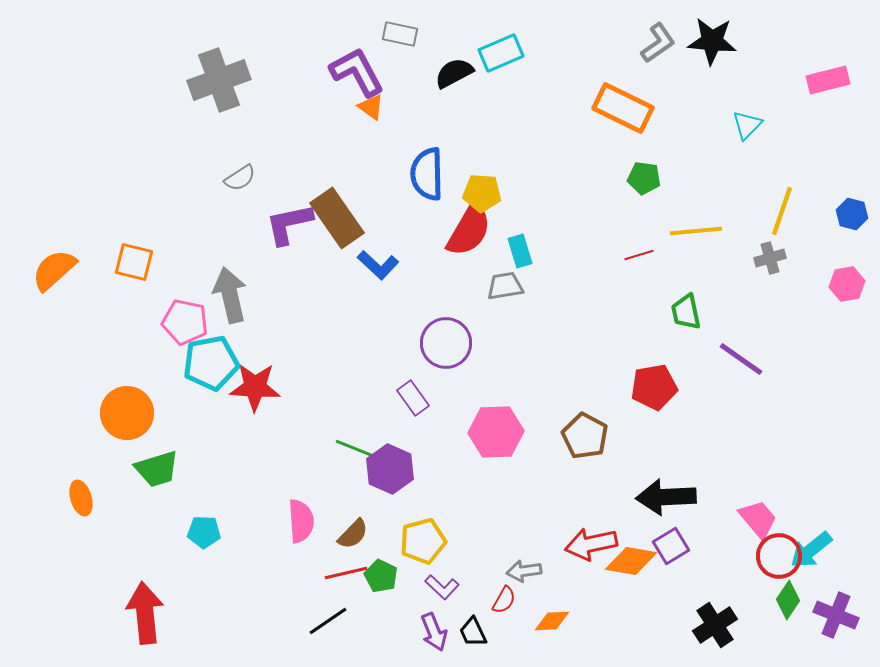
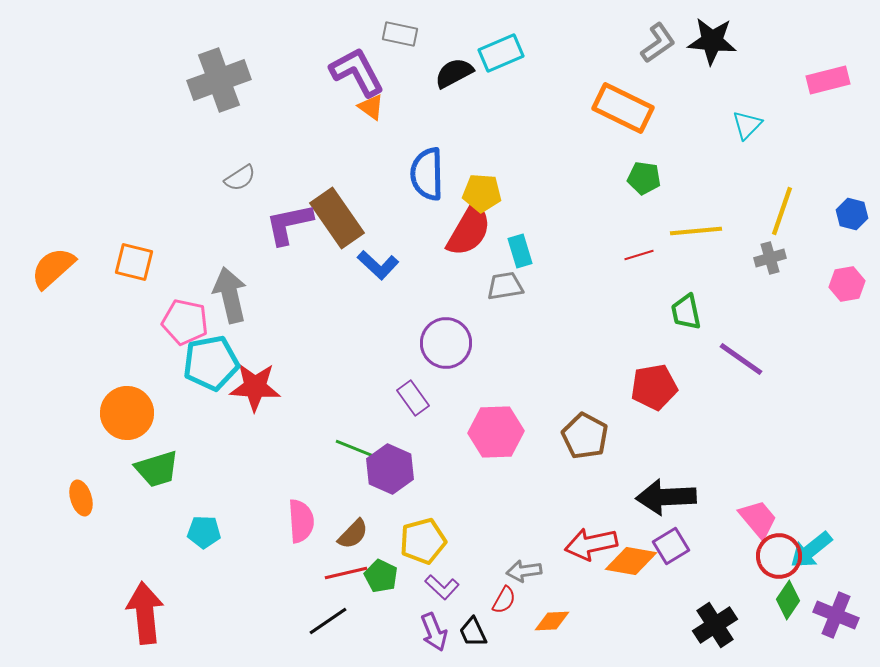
orange semicircle at (54, 270): moved 1 px left, 2 px up
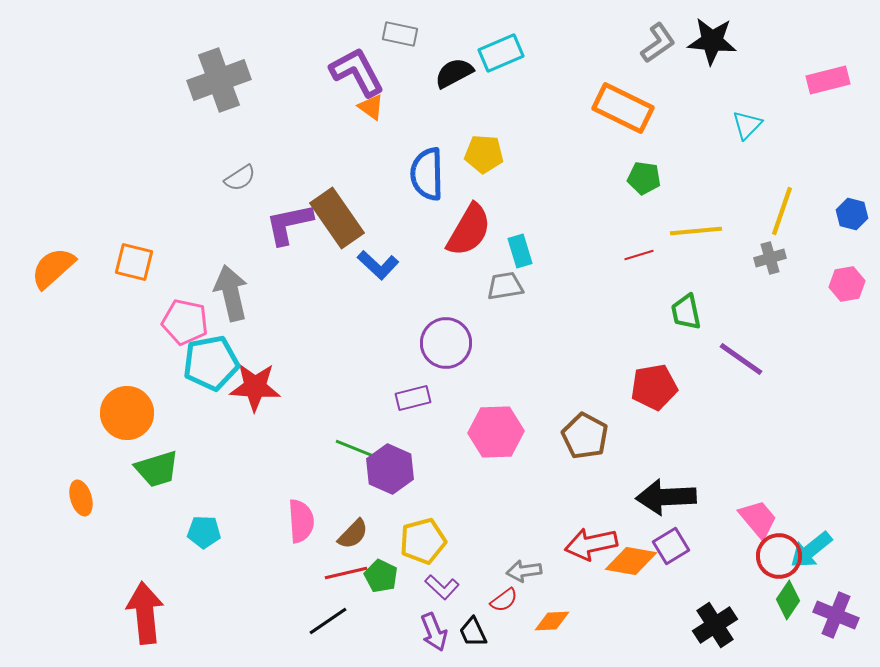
yellow pentagon at (482, 193): moved 2 px right, 39 px up
gray arrow at (230, 295): moved 1 px right, 2 px up
purple rectangle at (413, 398): rotated 68 degrees counterclockwise
red semicircle at (504, 600): rotated 24 degrees clockwise
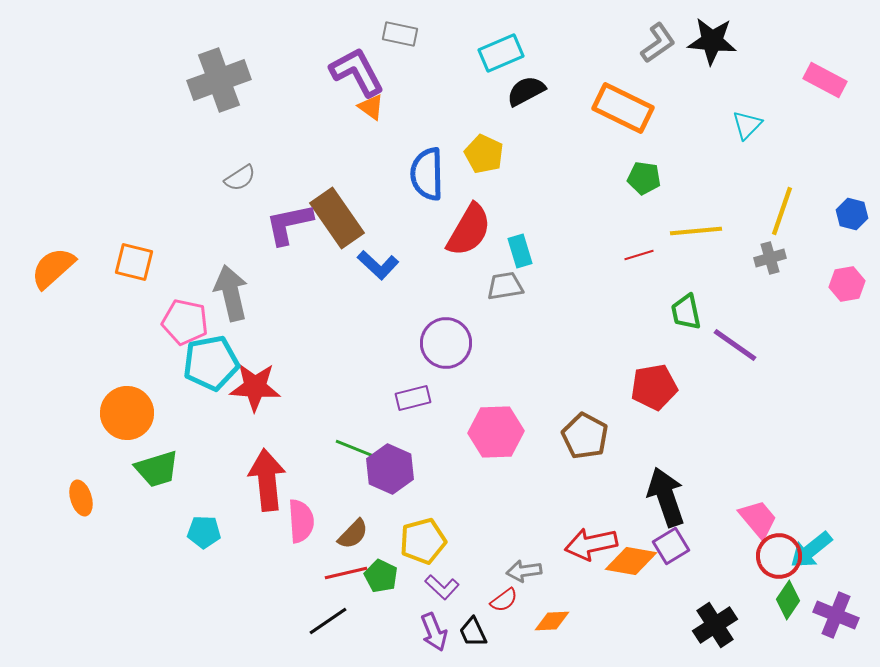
black semicircle at (454, 73): moved 72 px right, 18 px down
pink rectangle at (828, 80): moved 3 px left; rotated 42 degrees clockwise
yellow pentagon at (484, 154): rotated 21 degrees clockwise
purple line at (741, 359): moved 6 px left, 14 px up
black arrow at (666, 497): rotated 74 degrees clockwise
red arrow at (145, 613): moved 122 px right, 133 px up
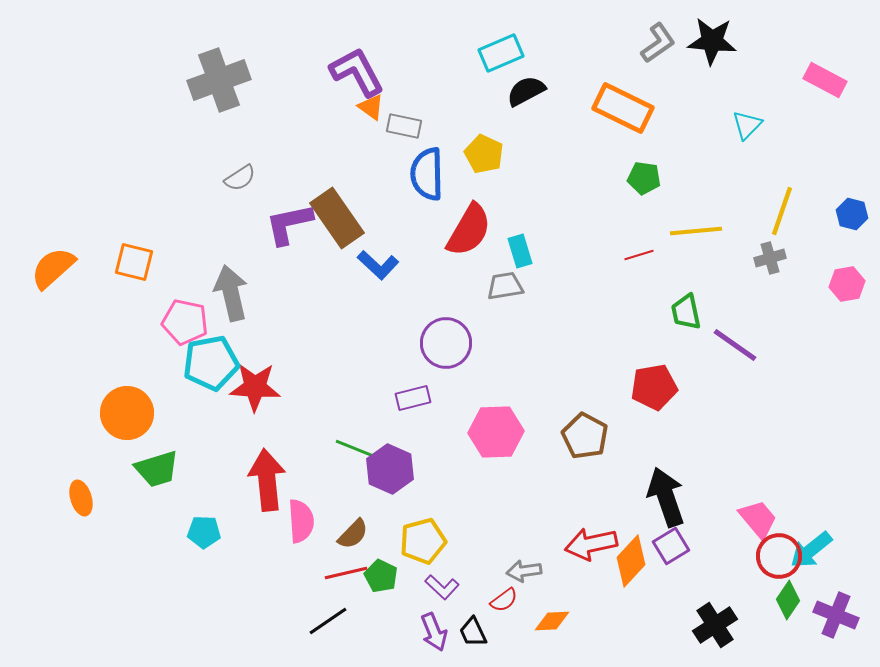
gray rectangle at (400, 34): moved 4 px right, 92 px down
orange diamond at (631, 561): rotated 57 degrees counterclockwise
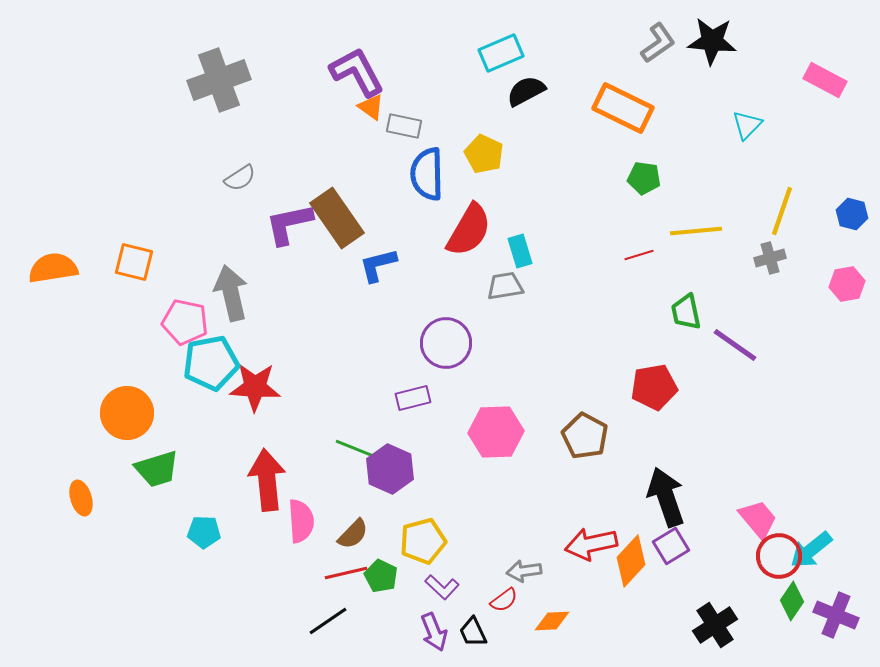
blue L-shape at (378, 265): rotated 123 degrees clockwise
orange semicircle at (53, 268): rotated 33 degrees clockwise
green diamond at (788, 600): moved 4 px right, 1 px down
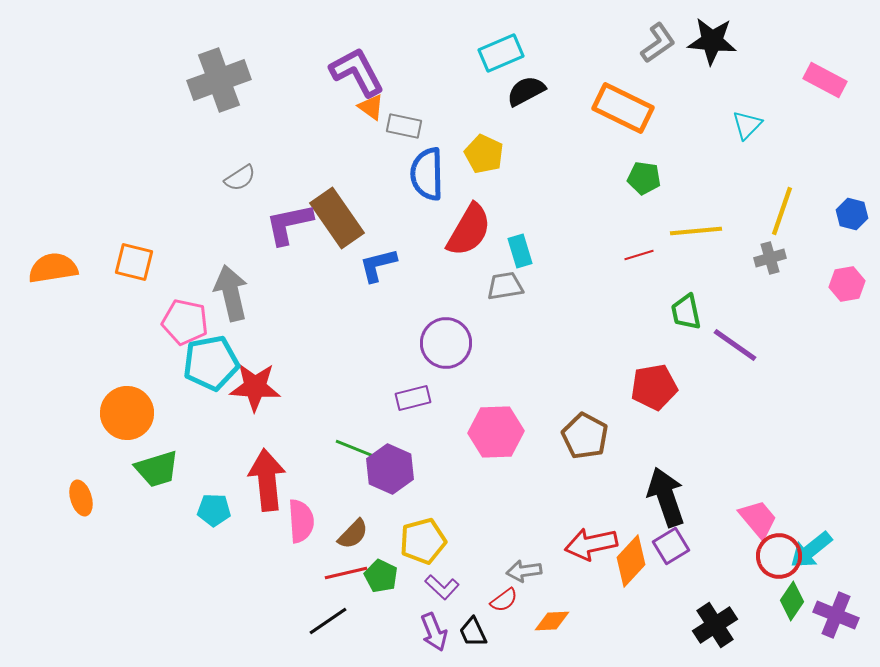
cyan pentagon at (204, 532): moved 10 px right, 22 px up
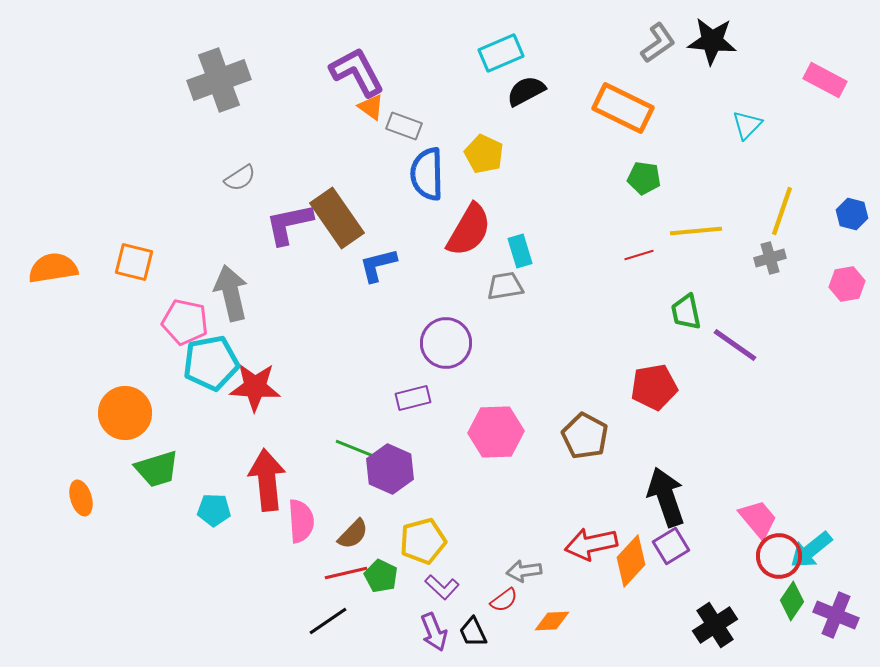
gray rectangle at (404, 126): rotated 8 degrees clockwise
orange circle at (127, 413): moved 2 px left
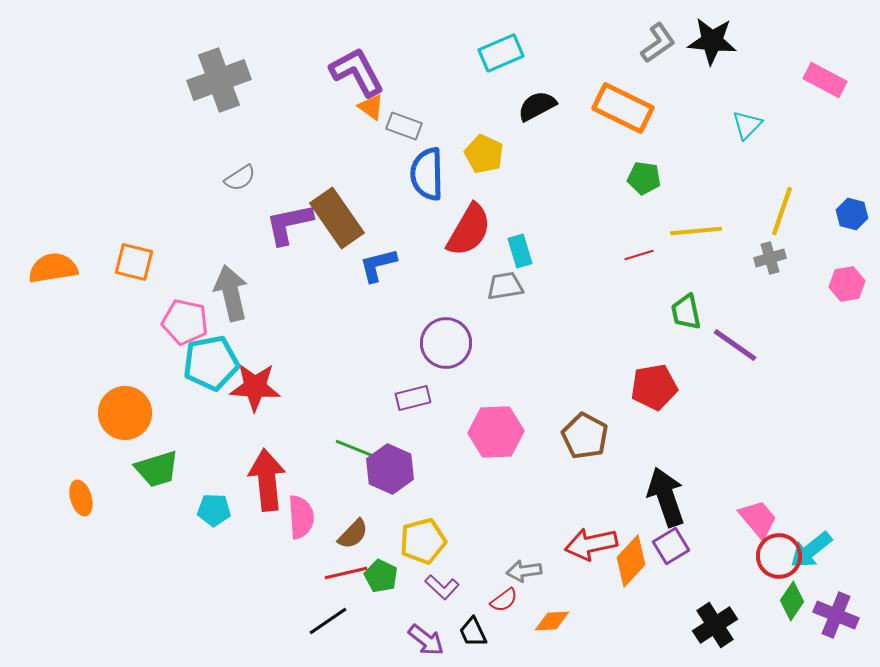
black semicircle at (526, 91): moved 11 px right, 15 px down
pink semicircle at (301, 521): moved 4 px up
purple arrow at (434, 632): moved 8 px left, 8 px down; rotated 30 degrees counterclockwise
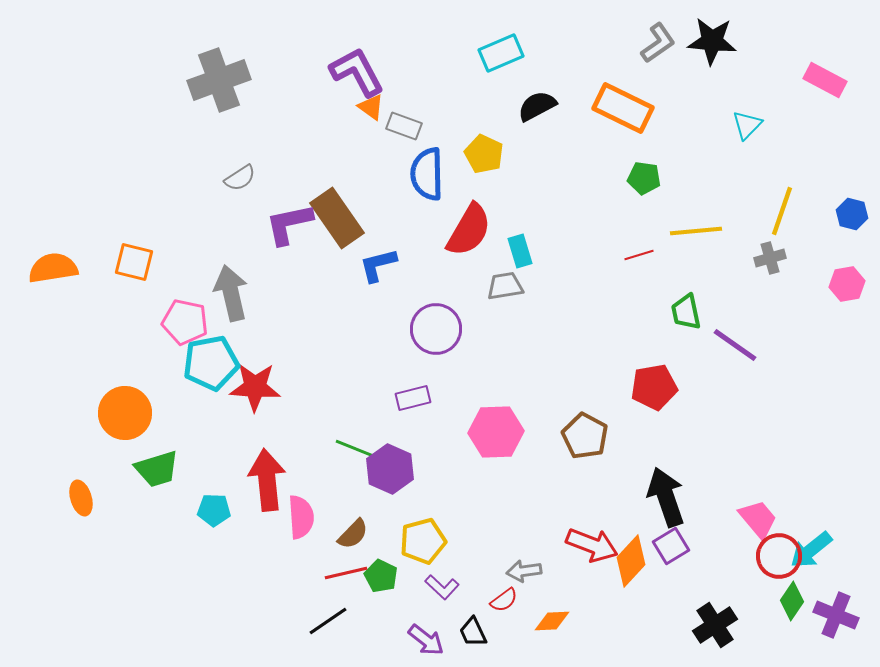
purple circle at (446, 343): moved 10 px left, 14 px up
red arrow at (591, 544): moved 1 px right, 1 px down; rotated 147 degrees counterclockwise
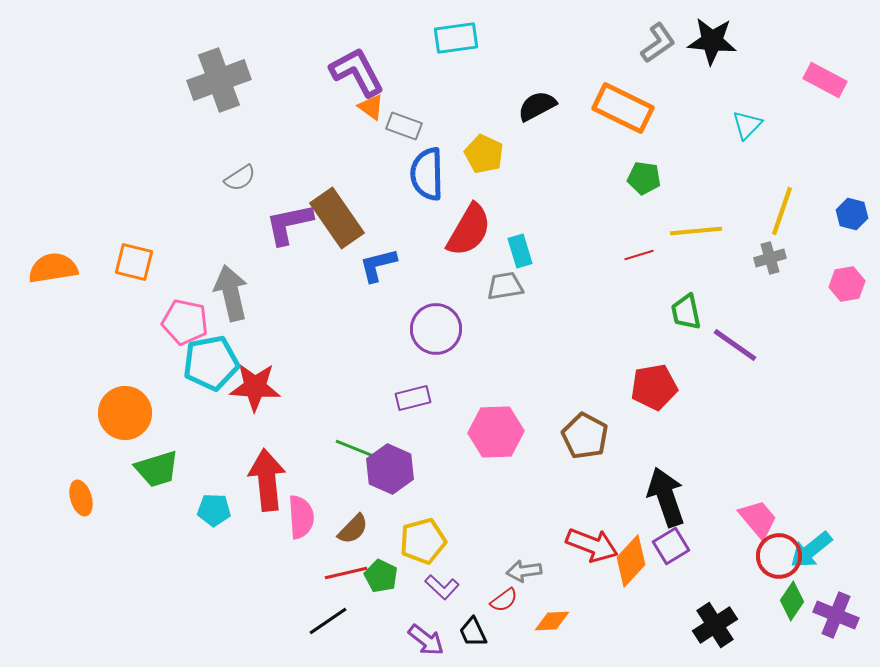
cyan rectangle at (501, 53): moved 45 px left, 15 px up; rotated 15 degrees clockwise
brown semicircle at (353, 534): moved 5 px up
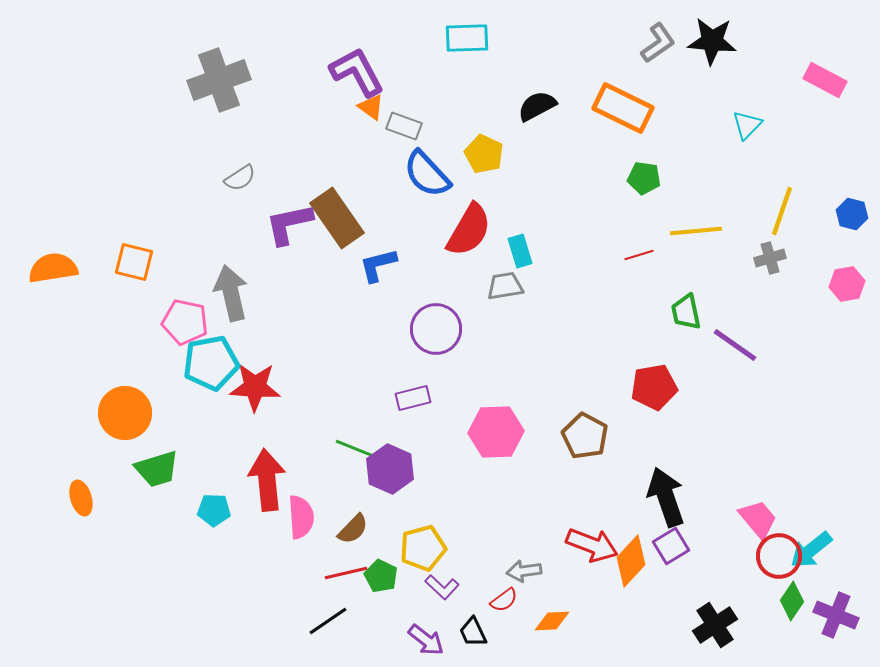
cyan rectangle at (456, 38): moved 11 px right; rotated 6 degrees clockwise
blue semicircle at (427, 174): rotated 42 degrees counterclockwise
yellow pentagon at (423, 541): moved 7 px down
